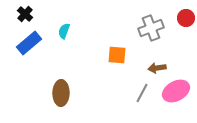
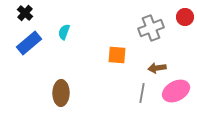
black cross: moved 1 px up
red circle: moved 1 px left, 1 px up
cyan semicircle: moved 1 px down
gray line: rotated 18 degrees counterclockwise
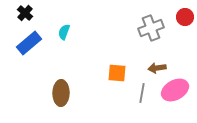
orange square: moved 18 px down
pink ellipse: moved 1 px left, 1 px up
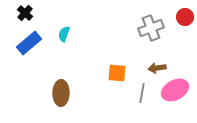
cyan semicircle: moved 2 px down
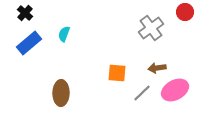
red circle: moved 5 px up
gray cross: rotated 15 degrees counterclockwise
gray line: rotated 36 degrees clockwise
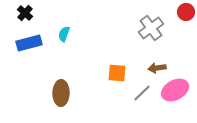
red circle: moved 1 px right
blue rectangle: rotated 25 degrees clockwise
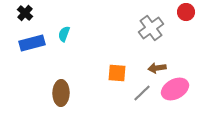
blue rectangle: moved 3 px right
pink ellipse: moved 1 px up
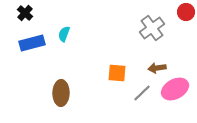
gray cross: moved 1 px right
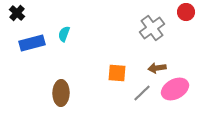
black cross: moved 8 px left
